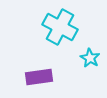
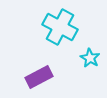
purple rectangle: rotated 20 degrees counterclockwise
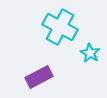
cyan star: moved 5 px up
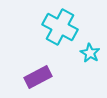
purple rectangle: moved 1 px left
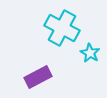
cyan cross: moved 2 px right, 1 px down
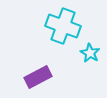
cyan cross: moved 1 px right, 2 px up; rotated 8 degrees counterclockwise
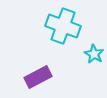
cyan star: moved 4 px right, 1 px down
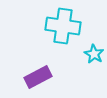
cyan cross: rotated 12 degrees counterclockwise
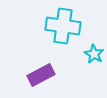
purple rectangle: moved 3 px right, 2 px up
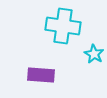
purple rectangle: rotated 32 degrees clockwise
